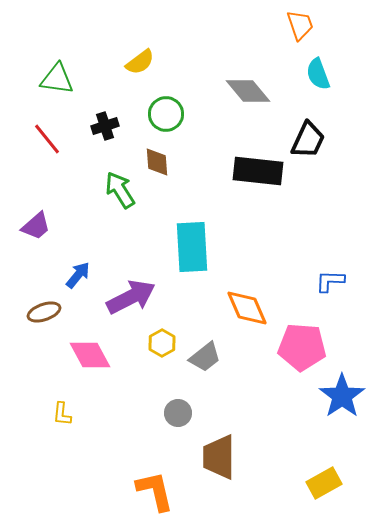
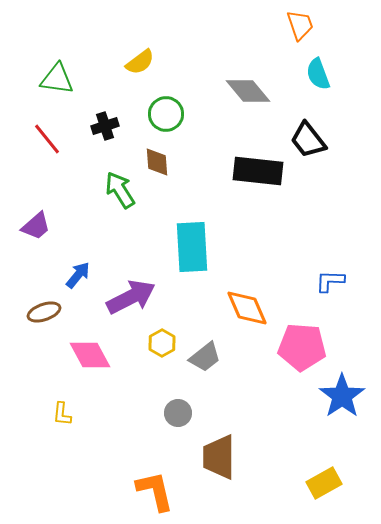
black trapezoid: rotated 117 degrees clockwise
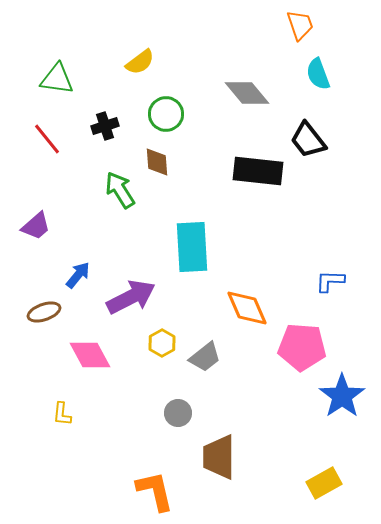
gray diamond: moved 1 px left, 2 px down
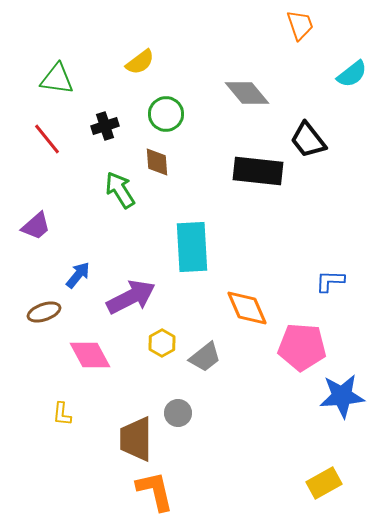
cyan semicircle: moved 34 px right; rotated 108 degrees counterclockwise
blue star: rotated 30 degrees clockwise
brown trapezoid: moved 83 px left, 18 px up
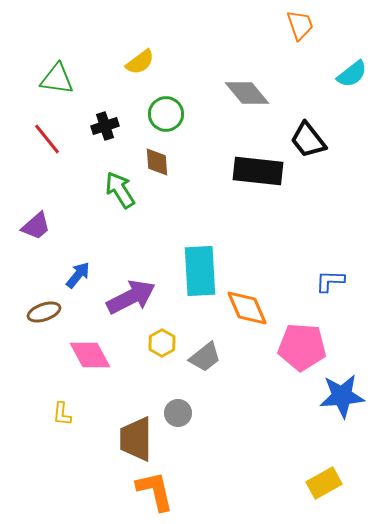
cyan rectangle: moved 8 px right, 24 px down
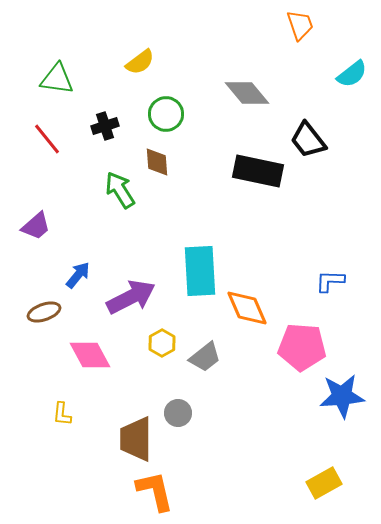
black rectangle: rotated 6 degrees clockwise
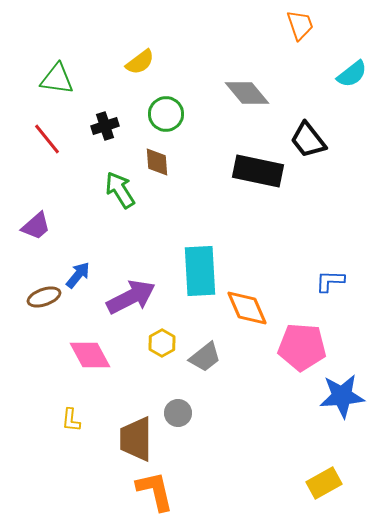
brown ellipse: moved 15 px up
yellow L-shape: moved 9 px right, 6 px down
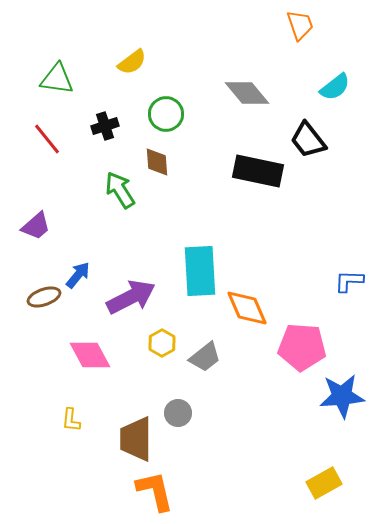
yellow semicircle: moved 8 px left
cyan semicircle: moved 17 px left, 13 px down
blue L-shape: moved 19 px right
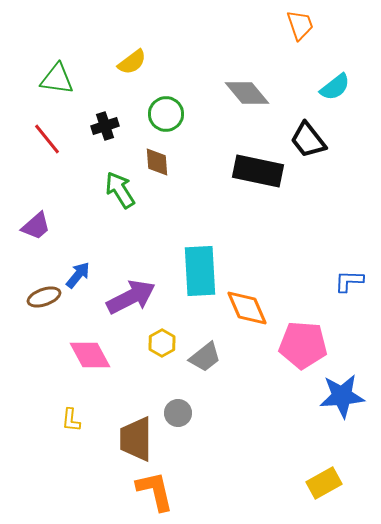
pink pentagon: moved 1 px right, 2 px up
